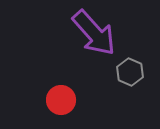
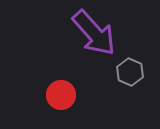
red circle: moved 5 px up
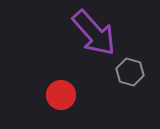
gray hexagon: rotated 8 degrees counterclockwise
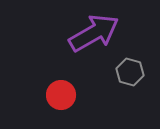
purple arrow: rotated 78 degrees counterclockwise
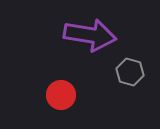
purple arrow: moved 4 px left, 2 px down; rotated 39 degrees clockwise
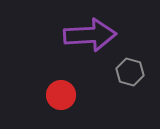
purple arrow: rotated 12 degrees counterclockwise
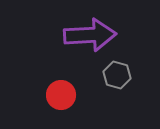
gray hexagon: moved 13 px left, 3 px down
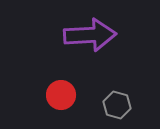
gray hexagon: moved 30 px down
